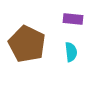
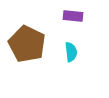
purple rectangle: moved 3 px up
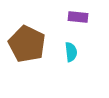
purple rectangle: moved 5 px right, 1 px down
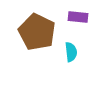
brown pentagon: moved 10 px right, 12 px up
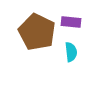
purple rectangle: moved 7 px left, 5 px down
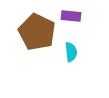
purple rectangle: moved 6 px up
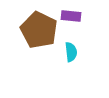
brown pentagon: moved 2 px right, 2 px up
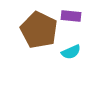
cyan semicircle: rotated 72 degrees clockwise
